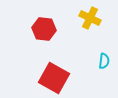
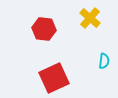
yellow cross: rotated 15 degrees clockwise
red square: rotated 36 degrees clockwise
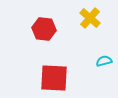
cyan semicircle: rotated 112 degrees counterclockwise
red square: rotated 28 degrees clockwise
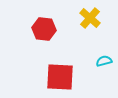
red square: moved 6 px right, 1 px up
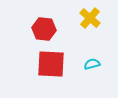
cyan semicircle: moved 12 px left, 3 px down
red square: moved 9 px left, 13 px up
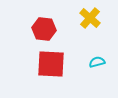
cyan semicircle: moved 5 px right, 2 px up
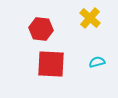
red hexagon: moved 3 px left
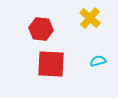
cyan semicircle: moved 1 px right, 1 px up
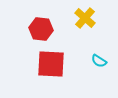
yellow cross: moved 5 px left
cyan semicircle: moved 1 px right; rotated 133 degrees counterclockwise
